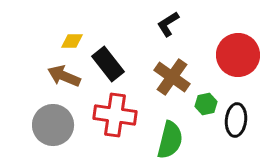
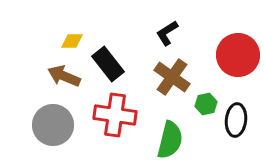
black L-shape: moved 1 px left, 9 px down
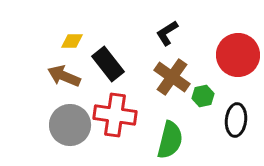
green hexagon: moved 3 px left, 8 px up
gray circle: moved 17 px right
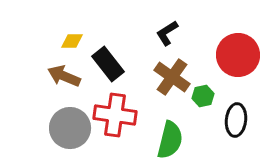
gray circle: moved 3 px down
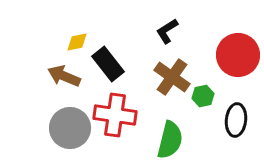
black L-shape: moved 2 px up
yellow diamond: moved 5 px right, 1 px down; rotated 10 degrees counterclockwise
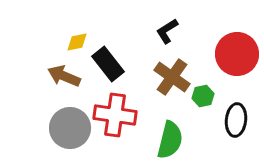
red circle: moved 1 px left, 1 px up
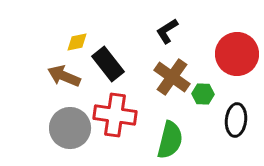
green hexagon: moved 2 px up; rotated 15 degrees clockwise
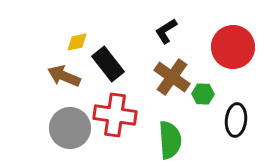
black L-shape: moved 1 px left
red circle: moved 4 px left, 7 px up
green semicircle: rotated 18 degrees counterclockwise
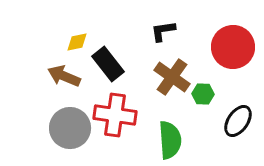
black L-shape: moved 3 px left; rotated 24 degrees clockwise
black ellipse: moved 2 px right, 1 px down; rotated 28 degrees clockwise
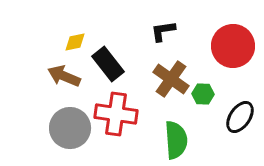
yellow diamond: moved 2 px left
red circle: moved 1 px up
brown cross: moved 1 px left, 2 px down
red cross: moved 1 px right, 1 px up
black ellipse: moved 2 px right, 4 px up
green semicircle: moved 6 px right
